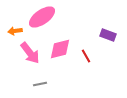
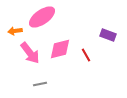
red line: moved 1 px up
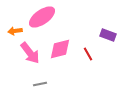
red line: moved 2 px right, 1 px up
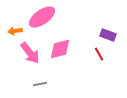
red line: moved 11 px right
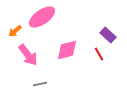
orange arrow: rotated 32 degrees counterclockwise
purple rectangle: rotated 21 degrees clockwise
pink diamond: moved 7 px right, 1 px down
pink arrow: moved 2 px left, 2 px down
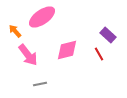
orange arrow: rotated 88 degrees clockwise
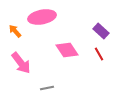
pink ellipse: rotated 24 degrees clockwise
purple rectangle: moved 7 px left, 4 px up
pink diamond: rotated 70 degrees clockwise
pink arrow: moved 7 px left, 8 px down
gray line: moved 7 px right, 4 px down
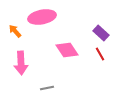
purple rectangle: moved 2 px down
red line: moved 1 px right
pink arrow: rotated 35 degrees clockwise
